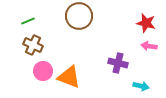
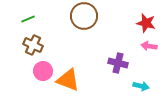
brown circle: moved 5 px right
green line: moved 2 px up
orange triangle: moved 1 px left, 3 px down
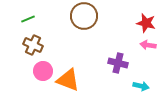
pink arrow: moved 1 px left, 1 px up
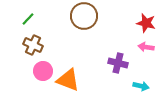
green line: rotated 24 degrees counterclockwise
pink arrow: moved 2 px left, 2 px down
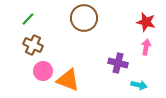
brown circle: moved 2 px down
red star: moved 1 px up
pink arrow: rotated 91 degrees clockwise
cyan arrow: moved 2 px left, 1 px up
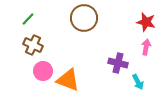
cyan arrow: moved 1 px left, 3 px up; rotated 49 degrees clockwise
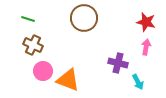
green line: rotated 64 degrees clockwise
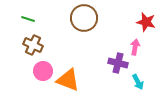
pink arrow: moved 11 px left
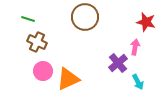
brown circle: moved 1 px right, 1 px up
brown cross: moved 4 px right, 3 px up
purple cross: rotated 36 degrees clockwise
orange triangle: moved 1 px up; rotated 45 degrees counterclockwise
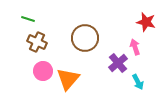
brown circle: moved 21 px down
pink arrow: rotated 28 degrees counterclockwise
orange triangle: rotated 25 degrees counterclockwise
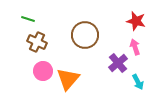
red star: moved 10 px left, 1 px up
brown circle: moved 3 px up
